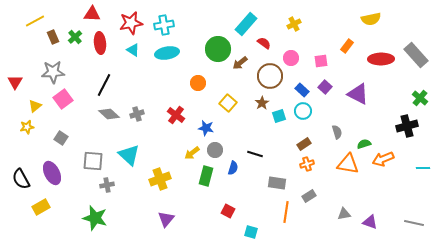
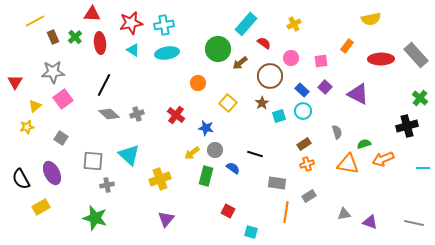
blue semicircle at (233, 168): rotated 72 degrees counterclockwise
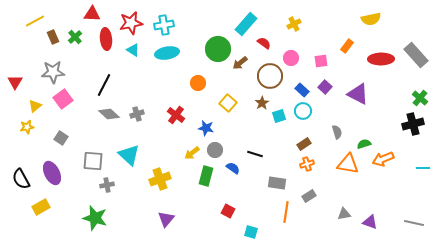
red ellipse at (100, 43): moved 6 px right, 4 px up
black cross at (407, 126): moved 6 px right, 2 px up
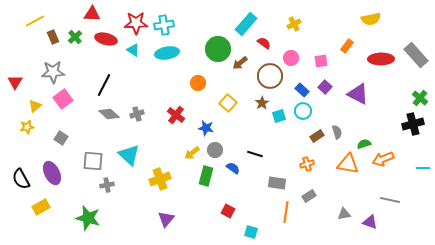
red star at (131, 23): moved 5 px right; rotated 10 degrees clockwise
red ellipse at (106, 39): rotated 70 degrees counterclockwise
brown rectangle at (304, 144): moved 13 px right, 8 px up
green star at (95, 218): moved 7 px left
gray line at (414, 223): moved 24 px left, 23 px up
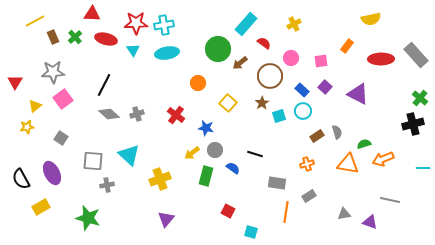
cyan triangle at (133, 50): rotated 24 degrees clockwise
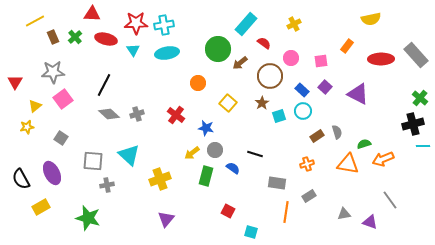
cyan line at (423, 168): moved 22 px up
gray line at (390, 200): rotated 42 degrees clockwise
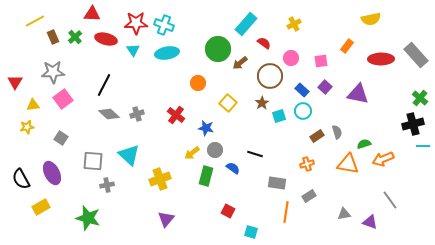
cyan cross at (164, 25): rotated 30 degrees clockwise
purple triangle at (358, 94): rotated 15 degrees counterclockwise
yellow triangle at (35, 106): moved 2 px left, 1 px up; rotated 32 degrees clockwise
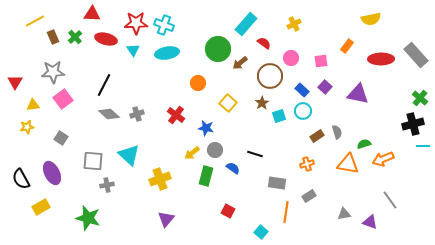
cyan square at (251, 232): moved 10 px right; rotated 24 degrees clockwise
